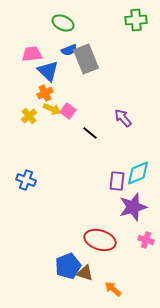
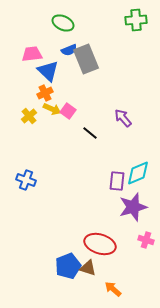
red ellipse: moved 4 px down
brown triangle: moved 3 px right, 5 px up
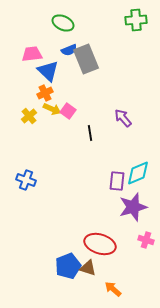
black line: rotated 42 degrees clockwise
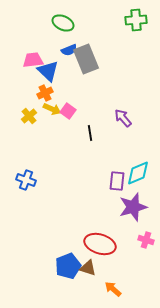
pink trapezoid: moved 1 px right, 6 px down
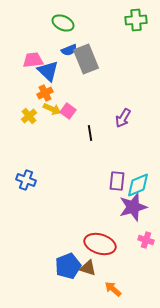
purple arrow: rotated 108 degrees counterclockwise
cyan diamond: moved 12 px down
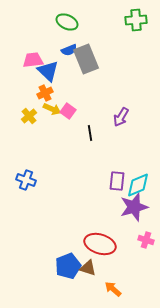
green ellipse: moved 4 px right, 1 px up
purple arrow: moved 2 px left, 1 px up
purple star: moved 1 px right
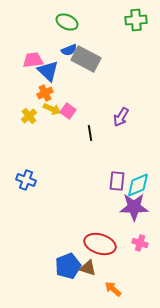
gray rectangle: rotated 40 degrees counterclockwise
purple star: rotated 16 degrees clockwise
pink cross: moved 6 px left, 3 px down
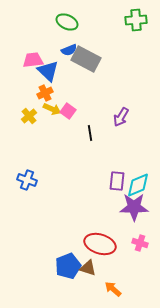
blue cross: moved 1 px right
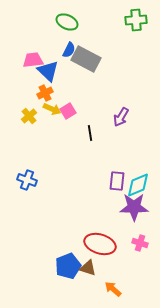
blue semicircle: rotated 42 degrees counterclockwise
pink square: rotated 21 degrees clockwise
